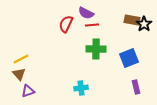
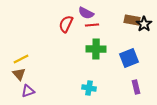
cyan cross: moved 8 px right; rotated 16 degrees clockwise
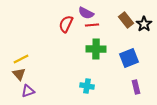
brown rectangle: moved 6 px left; rotated 42 degrees clockwise
cyan cross: moved 2 px left, 2 px up
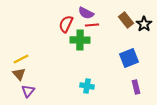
green cross: moved 16 px left, 9 px up
purple triangle: rotated 32 degrees counterclockwise
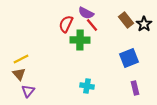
red line: rotated 56 degrees clockwise
purple rectangle: moved 1 px left, 1 px down
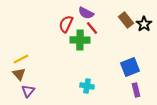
red line: moved 3 px down
blue square: moved 1 px right, 9 px down
purple rectangle: moved 1 px right, 2 px down
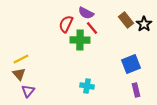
blue square: moved 1 px right, 3 px up
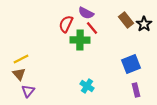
cyan cross: rotated 24 degrees clockwise
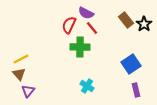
red semicircle: moved 3 px right, 1 px down
green cross: moved 7 px down
blue square: rotated 12 degrees counterclockwise
